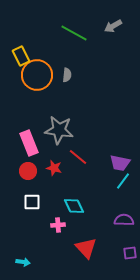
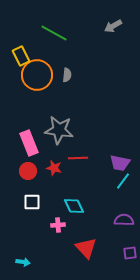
green line: moved 20 px left
red line: moved 1 px down; rotated 42 degrees counterclockwise
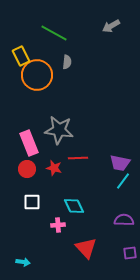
gray arrow: moved 2 px left
gray semicircle: moved 13 px up
red circle: moved 1 px left, 2 px up
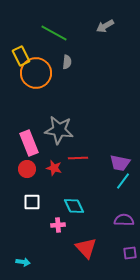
gray arrow: moved 6 px left
orange circle: moved 1 px left, 2 px up
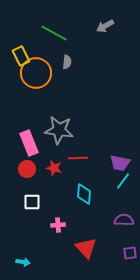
cyan diamond: moved 10 px right, 12 px up; rotated 30 degrees clockwise
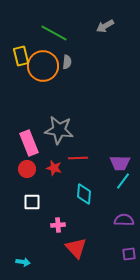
yellow rectangle: rotated 12 degrees clockwise
orange circle: moved 7 px right, 7 px up
purple trapezoid: rotated 10 degrees counterclockwise
red triangle: moved 10 px left
purple square: moved 1 px left, 1 px down
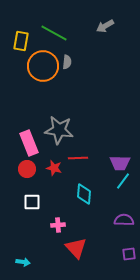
yellow rectangle: moved 15 px up; rotated 24 degrees clockwise
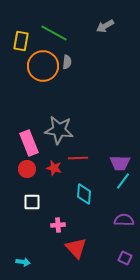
purple square: moved 4 px left, 4 px down; rotated 32 degrees clockwise
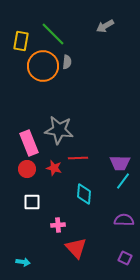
green line: moved 1 px left, 1 px down; rotated 16 degrees clockwise
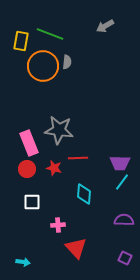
green line: moved 3 px left; rotated 24 degrees counterclockwise
cyan line: moved 1 px left, 1 px down
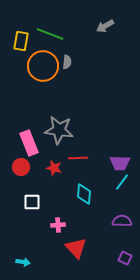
red circle: moved 6 px left, 2 px up
purple semicircle: moved 2 px left, 1 px down
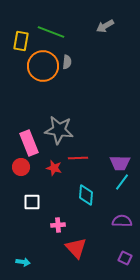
green line: moved 1 px right, 2 px up
cyan diamond: moved 2 px right, 1 px down
